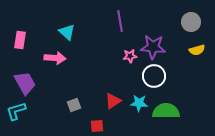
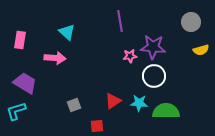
yellow semicircle: moved 4 px right
purple trapezoid: rotated 30 degrees counterclockwise
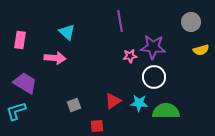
white circle: moved 1 px down
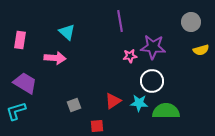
white circle: moved 2 px left, 4 px down
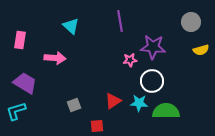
cyan triangle: moved 4 px right, 6 px up
pink star: moved 4 px down
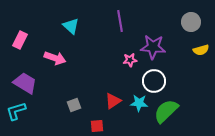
pink rectangle: rotated 18 degrees clockwise
pink arrow: rotated 15 degrees clockwise
white circle: moved 2 px right
green semicircle: rotated 44 degrees counterclockwise
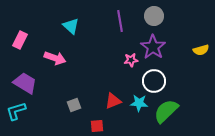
gray circle: moved 37 px left, 6 px up
purple star: rotated 30 degrees clockwise
pink star: moved 1 px right
red triangle: rotated 12 degrees clockwise
